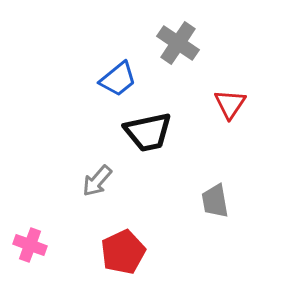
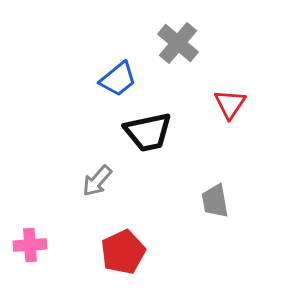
gray cross: rotated 6 degrees clockwise
pink cross: rotated 24 degrees counterclockwise
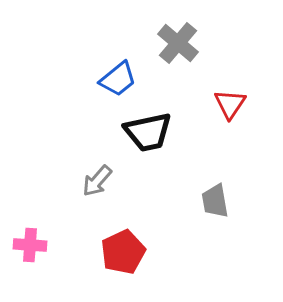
pink cross: rotated 8 degrees clockwise
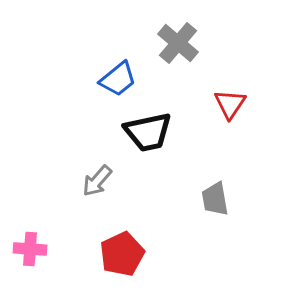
gray trapezoid: moved 2 px up
pink cross: moved 4 px down
red pentagon: moved 1 px left, 2 px down
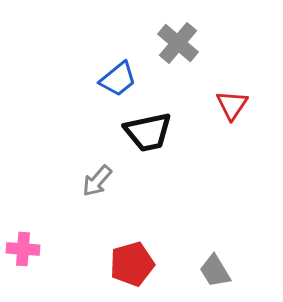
red triangle: moved 2 px right, 1 px down
gray trapezoid: moved 72 px down; rotated 21 degrees counterclockwise
pink cross: moved 7 px left
red pentagon: moved 10 px right, 10 px down; rotated 9 degrees clockwise
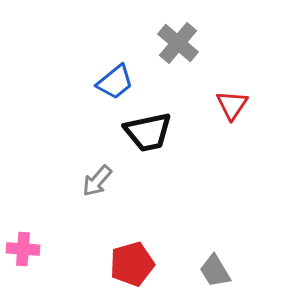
blue trapezoid: moved 3 px left, 3 px down
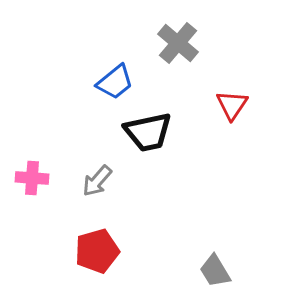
pink cross: moved 9 px right, 71 px up
red pentagon: moved 35 px left, 13 px up
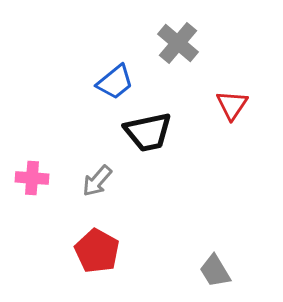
red pentagon: rotated 27 degrees counterclockwise
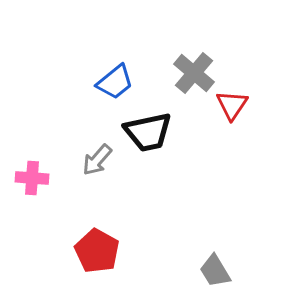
gray cross: moved 16 px right, 30 px down
gray arrow: moved 21 px up
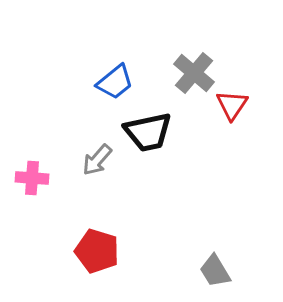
red pentagon: rotated 12 degrees counterclockwise
